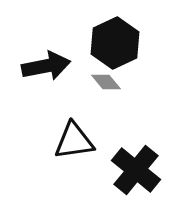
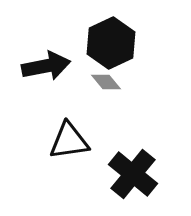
black hexagon: moved 4 px left
black triangle: moved 5 px left
black cross: moved 3 px left, 4 px down
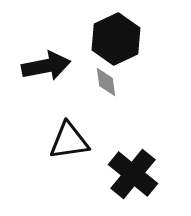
black hexagon: moved 5 px right, 4 px up
gray diamond: rotated 32 degrees clockwise
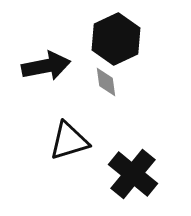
black triangle: rotated 9 degrees counterclockwise
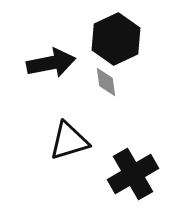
black arrow: moved 5 px right, 3 px up
black cross: rotated 21 degrees clockwise
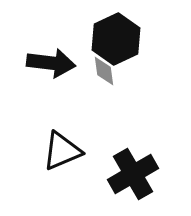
black arrow: rotated 18 degrees clockwise
gray diamond: moved 2 px left, 11 px up
black triangle: moved 7 px left, 10 px down; rotated 6 degrees counterclockwise
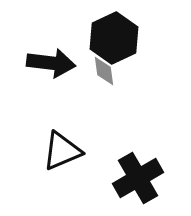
black hexagon: moved 2 px left, 1 px up
black cross: moved 5 px right, 4 px down
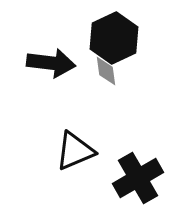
gray diamond: moved 2 px right
black triangle: moved 13 px right
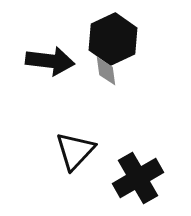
black hexagon: moved 1 px left, 1 px down
black arrow: moved 1 px left, 2 px up
black triangle: rotated 24 degrees counterclockwise
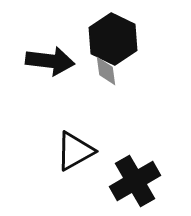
black hexagon: rotated 9 degrees counterclockwise
black triangle: rotated 18 degrees clockwise
black cross: moved 3 px left, 3 px down
